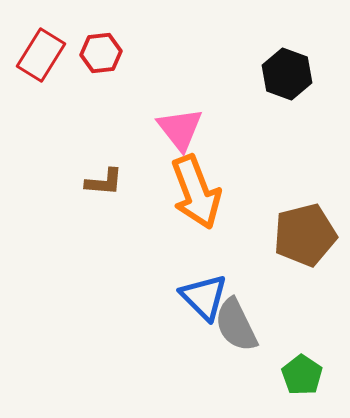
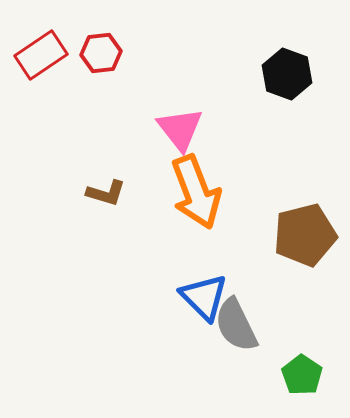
red rectangle: rotated 24 degrees clockwise
brown L-shape: moved 2 px right, 11 px down; rotated 12 degrees clockwise
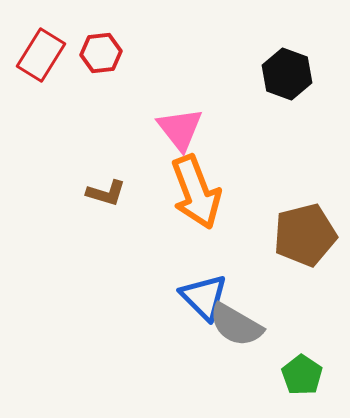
red rectangle: rotated 24 degrees counterclockwise
gray semicircle: rotated 34 degrees counterclockwise
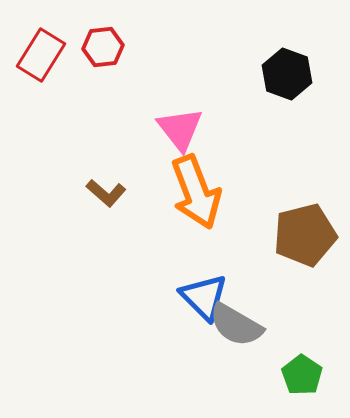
red hexagon: moved 2 px right, 6 px up
brown L-shape: rotated 24 degrees clockwise
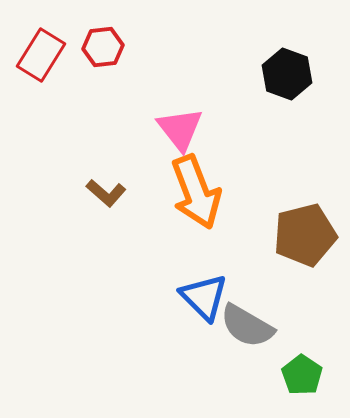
gray semicircle: moved 11 px right, 1 px down
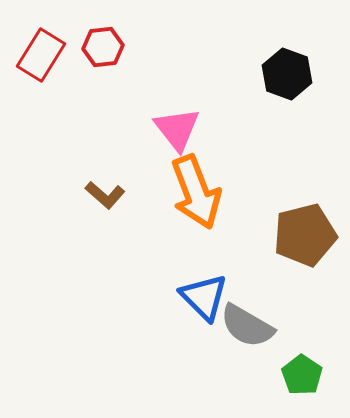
pink triangle: moved 3 px left
brown L-shape: moved 1 px left, 2 px down
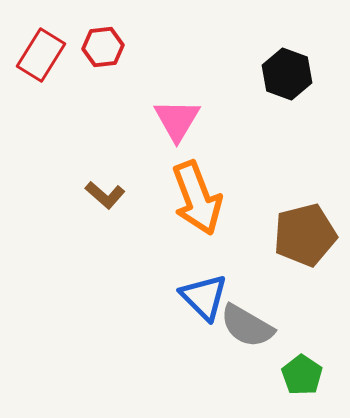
pink triangle: moved 9 px up; rotated 9 degrees clockwise
orange arrow: moved 1 px right, 6 px down
